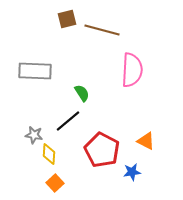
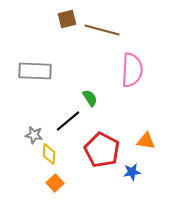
green semicircle: moved 8 px right, 5 px down
orange triangle: rotated 18 degrees counterclockwise
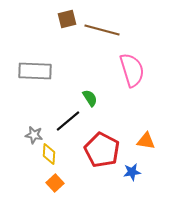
pink semicircle: rotated 20 degrees counterclockwise
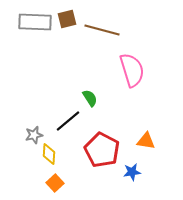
gray rectangle: moved 49 px up
gray star: rotated 24 degrees counterclockwise
